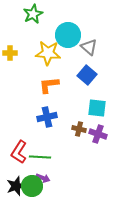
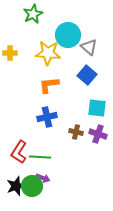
brown cross: moved 3 px left, 3 px down
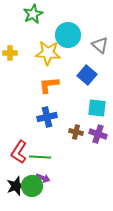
gray triangle: moved 11 px right, 2 px up
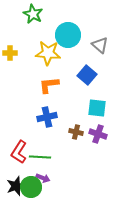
green star: rotated 18 degrees counterclockwise
green circle: moved 1 px left, 1 px down
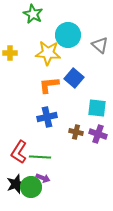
blue square: moved 13 px left, 3 px down
black star: moved 2 px up
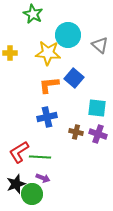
red L-shape: rotated 25 degrees clockwise
green circle: moved 1 px right, 7 px down
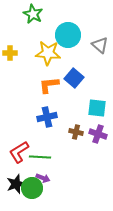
green circle: moved 6 px up
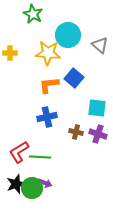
purple arrow: moved 2 px right, 5 px down
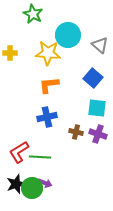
blue square: moved 19 px right
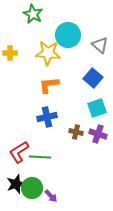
cyan square: rotated 24 degrees counterclockwise
purple arrow: moved 6 px right, 13 px down; rotated 24 degrees clockwise
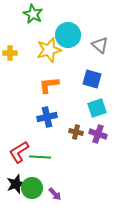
yellow star: moved 1 px right, 3 px up; rotated 20 degrees counterclockwise
blue square: moved 1 px left, 1 px down; rotated 24 degrees counterclockwise
purple arrow: moved 4 px right, 2 px up
